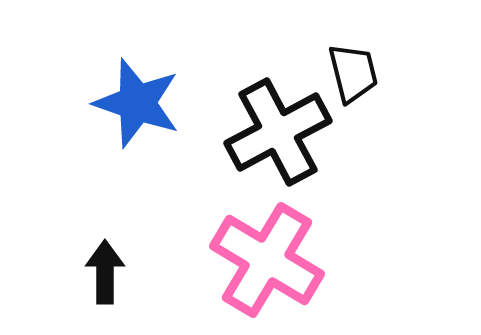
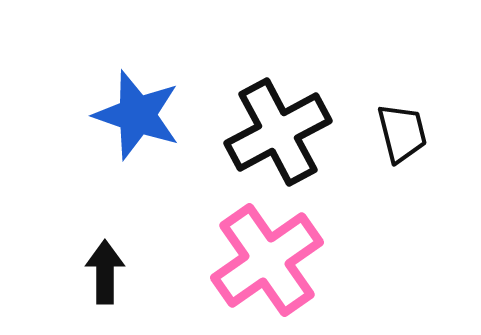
black trapezoid: moved 49 px right, 60 px down
blue star: moved 12 px down
pink cross: rotated 24 degrees clockwise
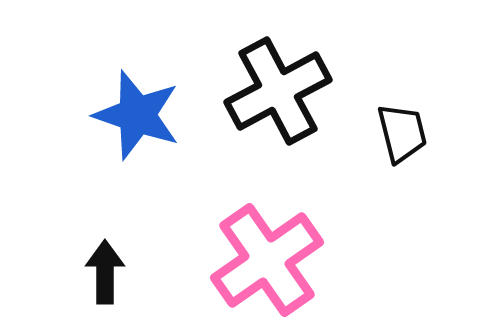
black cross: moved 41 px up
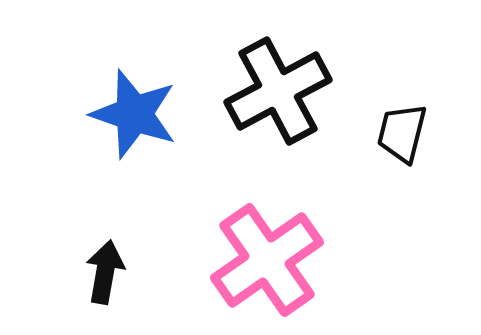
blue star: moved 3 px left, 1 px up
black trapezoid: rotated 152 degrees counterclockwise
black arrow: rotated 10 degrees clockwise
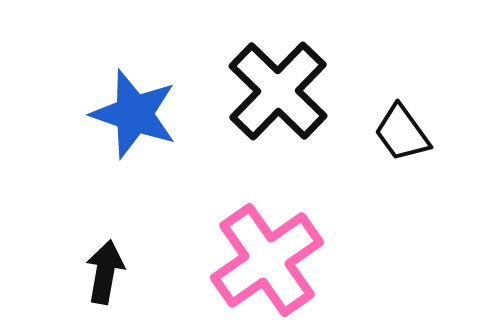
black cross: rotated 18 degrees counterclockwise
black trapezoid: rotated 50 degrees counterclockwise
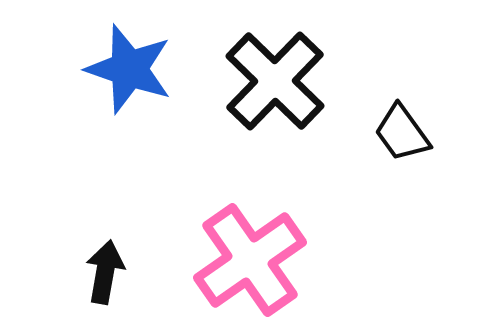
black cross: moved 3 px left, 10 px up
blue star: moved 5 px left, 45 px up
pink cross: moved 17 px left
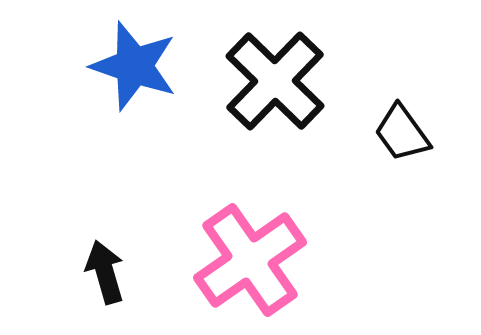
blue star: moved 5 px right, 3 px up
black arrow: rotated 26 degrees counterclockwise
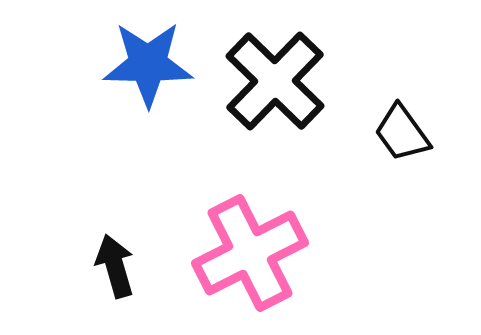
blue star: moved 14 px right, 2 px up; rotated 18 degrees counterclockwise
pink cross: moved 7 px up; rotated 8 degrees clockwise
black arrow: moved 10 px right, 6 px up
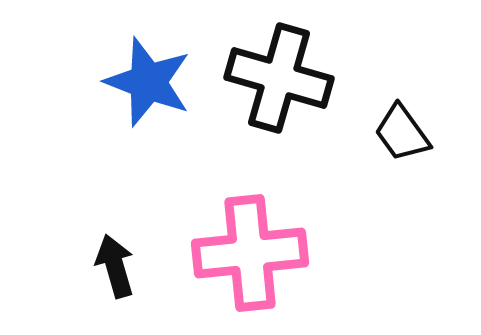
blue star: moved 18 px down; rotated 20 degrees clockwise
black cross: moved 4 px right, 3 px up; rotated 28 degrees counterclockwise
pink cross: rotated 21 degrees clockwise
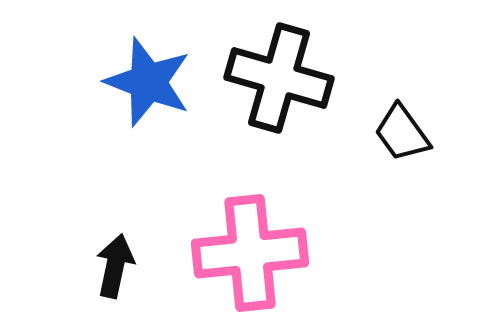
black arrow: rotated 28 degrees clockwise
